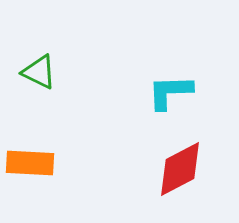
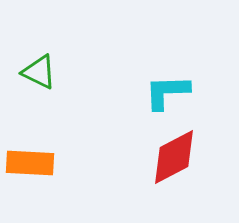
cyan L-shape: moved 3 px left
red diamond: moved 6 px left, 12 px up
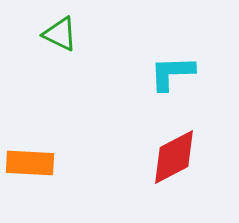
green triangle: moved 21 px right, 38 px up
cyan L-shape: moved 5 px right, 19 px up
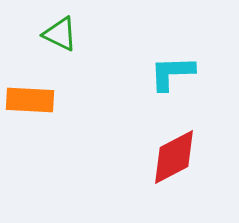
orange rectangle: moved 63 px up
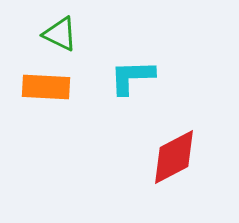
cyan L-shape: moved 40 px left, 4 px down
orange rectangle: moved 16 px right, 13 px up
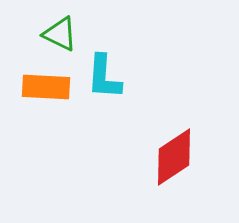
cyan L-shape: moved 28 px left; rotated 84 degrees counterclockwise
red diamond: rotated 6 degrees counterclockwise
